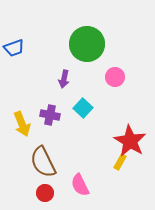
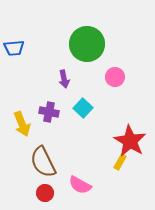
blue trapezoid: rotated 15 degrees clockwise
purple arrow: rotated 24 degrees counterclockwise
purple cross: moved 1 px left, 3 px up
pink semicircle: rotated 35 degrees counterclockwise
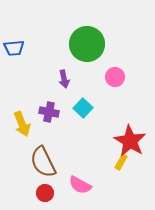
yellow rectangle: moved 1 px right
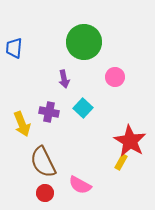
green circle: moved 3 px left, 2 px up
blue trapezoid: rotated 100 degrees clockwise
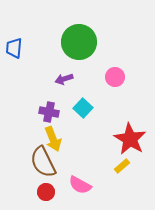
green circle: moved 5 px left
purple arrow: rotated 84 degrees clockwise
yellow arrow: moved 31 px right, 15 px down
red star: moved 2 px up
yellow rectangle: moved 1 px right, 4 px down; rotated 21 degrees clockwise
red circle: moved 1 px right, 1 px up
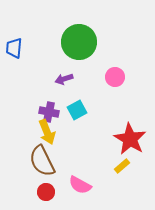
cyan square: moved 6 px left, 2 px down; rotated 18 degrees clockwise
yellow arrow: moved 6 px left, 7 px up
brown semicircle: moved 1 px left, 1 px up
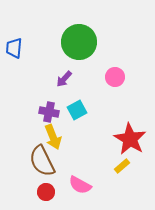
purple arrow: rotated 30 degrees counterclockwise
yellow arrow: moved 6 px right, 5 px down
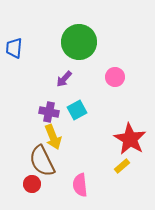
pink semicircle: rotated 55 degrees clockwise
red circle: moved 14 px left, 8 px up
